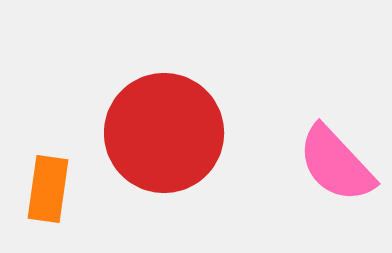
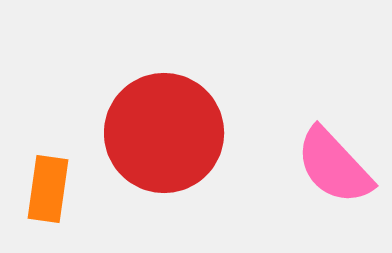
pink semicircle: moved 2 px left, 2 px down
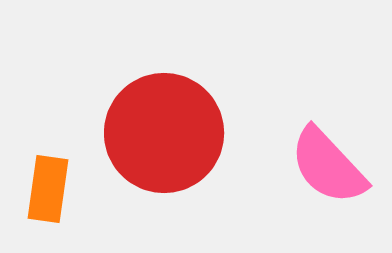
pink semicircle: moved 6 px left
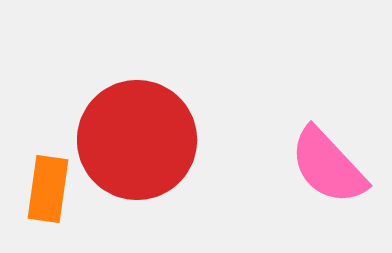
red circle: moved 27 px left, 7 px down
